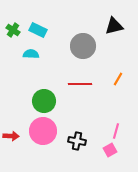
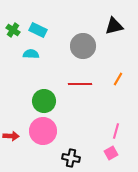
black cross: moved 6 px left, 17 px down
pink square: moved 1 px right, 3 px down
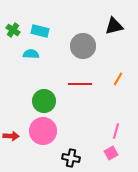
cyan rectangle: moved 2 px right, 1 px down; rotated 12 degrees counterclockwise
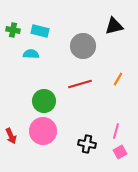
green cross: rotated 24 degrees counterclockwise
red line: rotated 15 degrees counterclockwise
red arrow: rotated 63 degrees clockwise
pink square: moved 9 px right, 1 px up
black cross: moved 16 px right, 14 px up
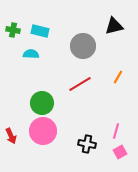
orange line: moved 2 px up
red line: rotated 15 degrees counterclockwise
green circle: moved 2 px left, 2 px down
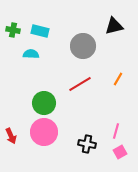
orange line: moved 2 px down
green circle: moved 2 px right
pink circle: moved 1 px right, 1 px down
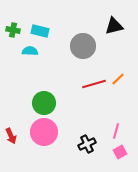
cyan semicircle: moved 1 px left, 3 px up
orange line: rotated 16 degrees clockwise
red line: moved 14 px right; rotated 15 degrees clockwise
black cross: rotated 36 degrees counterclockwise
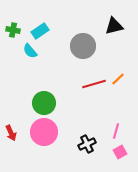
cyan rectangle: rotated 48 degrees counterclockwise
cyan semicircle: rotated 133 degrees counterclockwise
red arrow: moved 3 px up
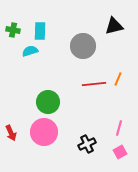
cyan rectangle: rotated 54 degrees counterclockwise
cyan semicircle: rotated 112 degrees clockwise
orange line: rotated 24 degrees counterclockwise
red line: rotated 10 degrees clockwise
green circle: moved 4 px right, 1 px up
pink line: moved 3 px right, 3 px up
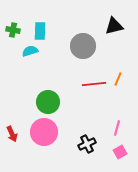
pink line: moved 2 px left
red arrow: moved 1 px right, 1 px down
